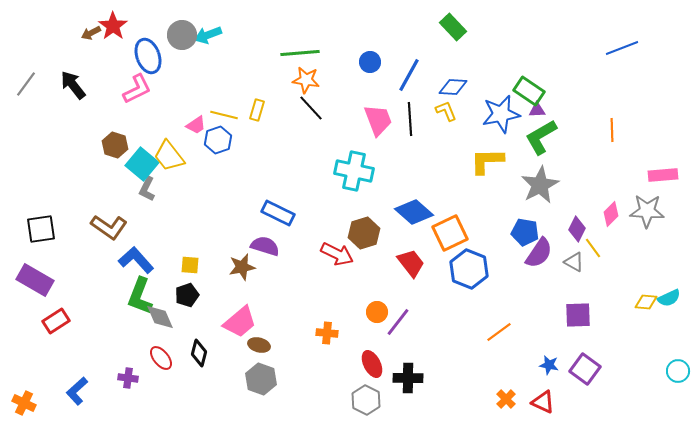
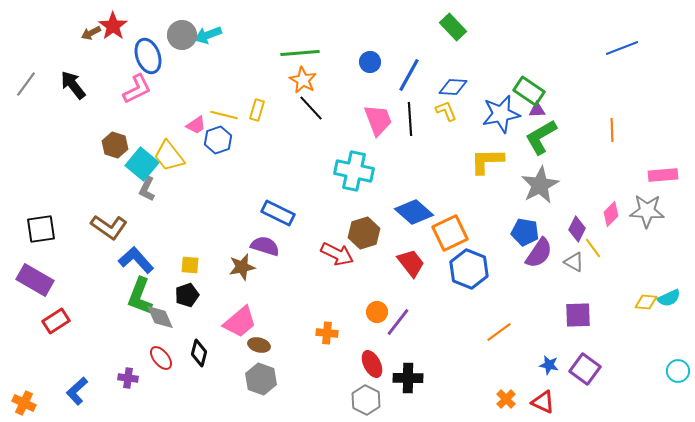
orange star at (306, 80): moved 3 px left; rotated 20 degrees clockwise
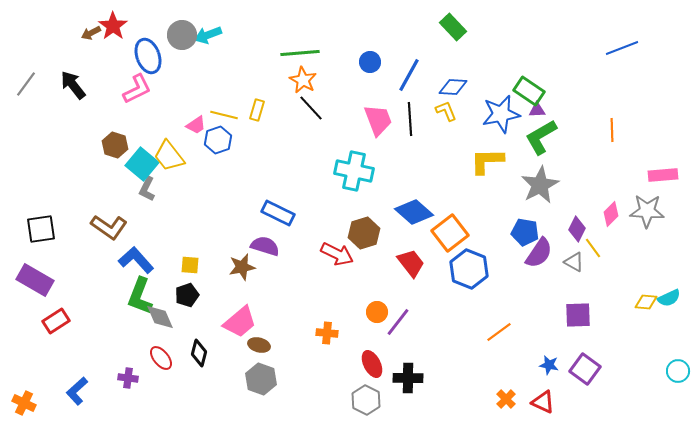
orange square at (450, 233): rotated 12 degrees counterclockwise
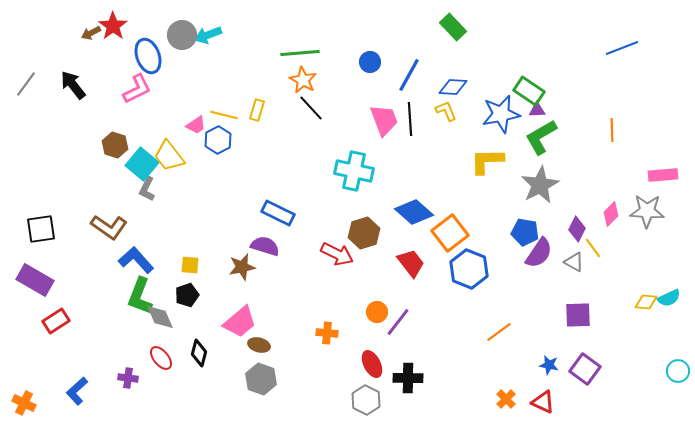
pink trapezoid at (378, 120): moved 6 px right
blue hexagon at (218, 140): rotated 8 degrees counterclockwise
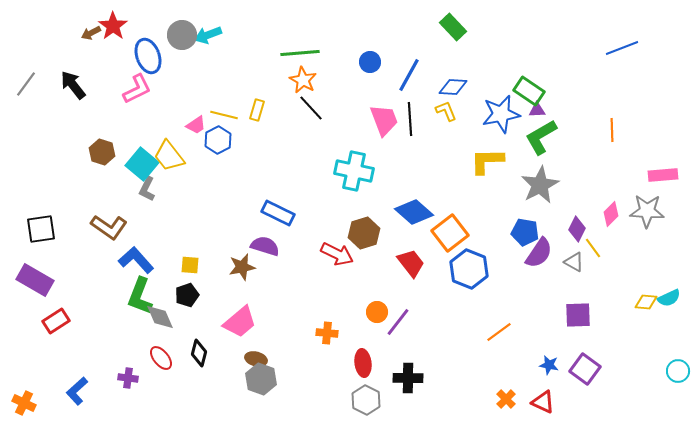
brown hexagon at (115, 145): moved 13 px left, 7 px down
brown ellipse at (259, 345): moved 3 px left, 14 px down
red ellipse at (372, 364): moved 9 px left, 1 px up; rotated 20 degrees clockwise
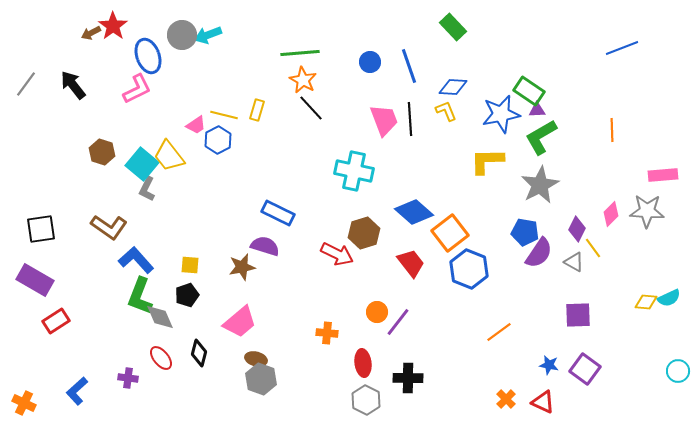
blue line at (409, 75): moved 9 px up; rotated 48 degrees counterclockwise
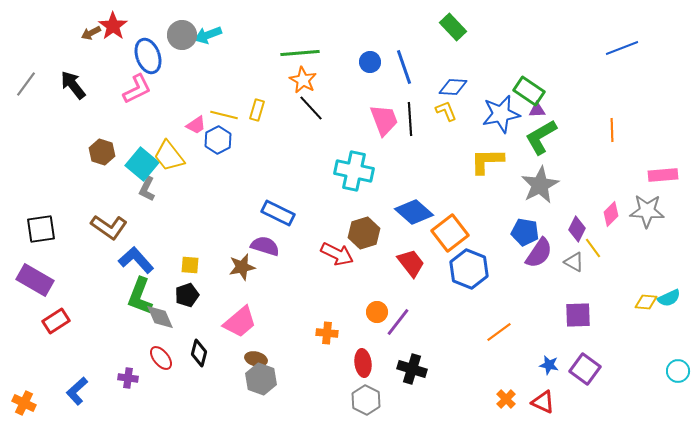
blue line at (409, 66): moved 5 px left, 1 px down
black cross at (408, 378): moved 4 px right, 9 px up; rotated 16 degrees clockwise
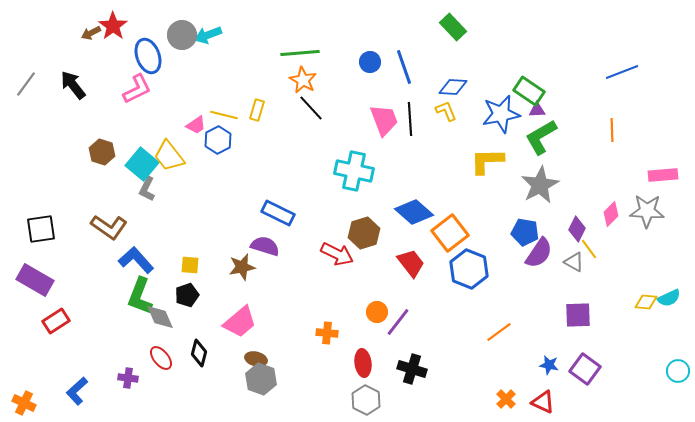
blue line at (622, 48): moved 24 px down
yellow line at (593, 248): moved 4 px left, 1 px down
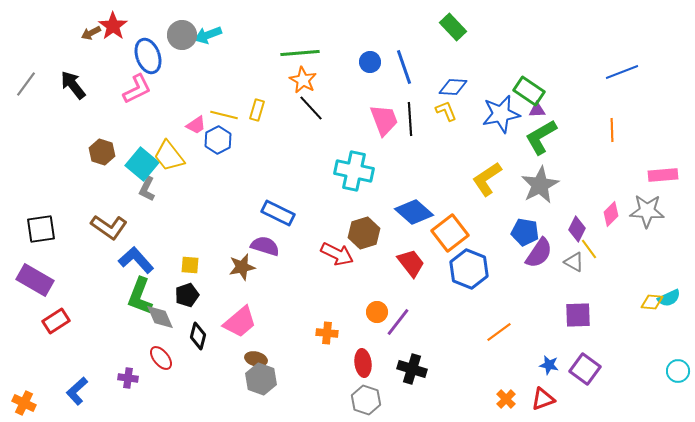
yellow L-shape at (487, 161): moved 18 px down; rotated 33 degrees counterclockwise
yellow diamond at (646, 302): moved 6 px right
black diamond at (199, 353): moved 1 px left, 17 px up
gray hexagon at (366, 400): rotated 8 degrees counterclockwise
red triangle at (543, 402): moved 3 px up; rotated 45 degrees counterclockwise
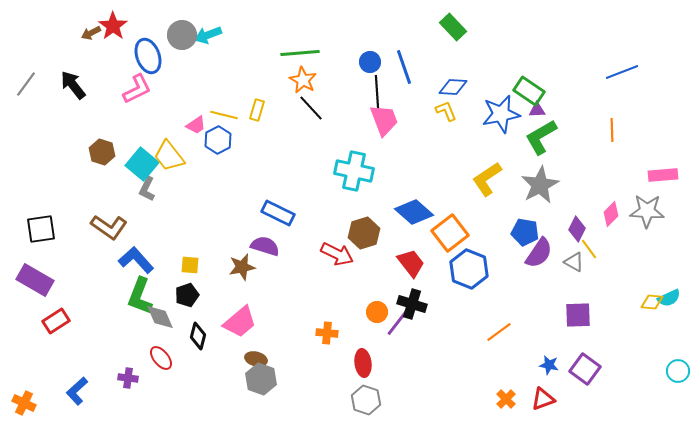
black line at (410, 119): moved 33 px left, 27 px up
black cross at (412, 369): moved 65 px up
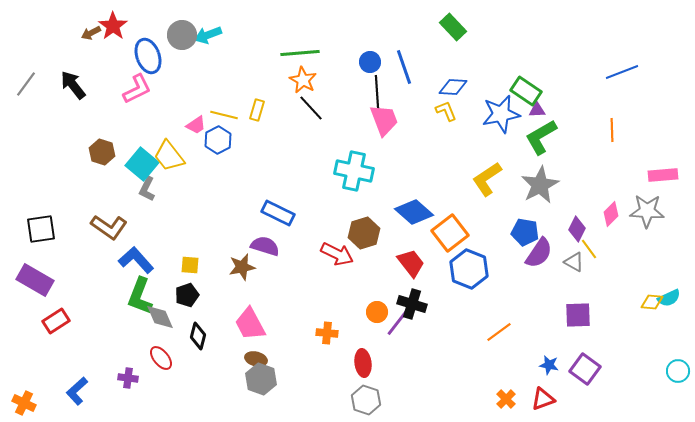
green rectangle at (529, 91): moved 3 px left
pink trapezoid at (240, 322): moved 10 px right, 2 px down; rotated 102 degrees clockwise
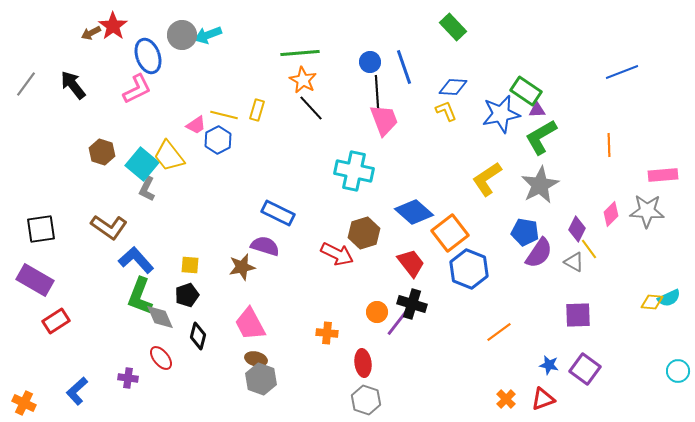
orange line at (612, 130): moved 3 px left, 15 px down
